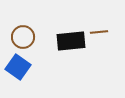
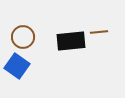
blue square: moved 1 px left, 1 px up
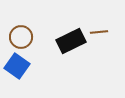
brown circle: moved 2 px left
black rectangle: rotated 20 degrees counterclockwise
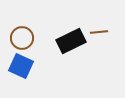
brown circle: moved 1 px right, 1 px down
blue square: moved 4 px right; rotated 10 degrees counterclockwise
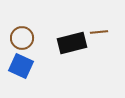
black rectangle: moved 1 px right, 2 px down; rotated 12 degrees clockwise
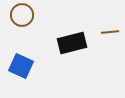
brown line: moved 11 px right
brown circle: moved 23 px up
